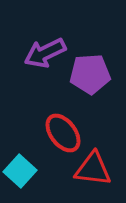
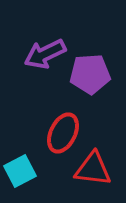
purple arrow: moved 1 px down
red ellipse: rotated 63 degrees clockwise
cyan square: rotated 20 degrees clockwise
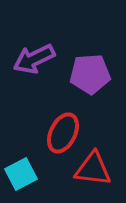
purple arrow: moved 11 px left, 5 px down
cyan square: moved 1 px right, 3 px down
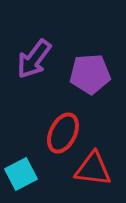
purple arrow: rotated 27 degrees counterclockwise
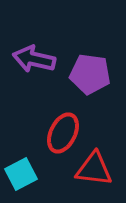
purple arrow: rotated 66 degrees clockwise
purple pentagon: rotated 12 degrees clockwise
red triangle: moved 1 px right
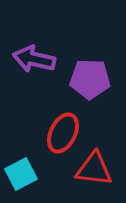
purple pentagon: moved 5 px down; rotated 6 degrees counterclockwise
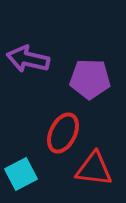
purple arrow: moved 6 px left
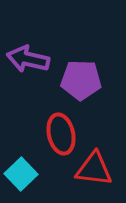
purple pentagon: moved 9 px left, 1 px down
red ellipse: moved 2 px left, 1 px down; rotated 39 degrees counterclockwise
cyan square: rotated 16 degrees counterclockwise
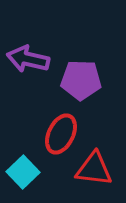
red ellipse: rotated 39 degrees clockwise
cyan square: moved 2 px right, 2 px up
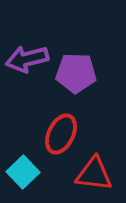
purple arrow: moved 1 px left; rotated 27 degrees counterclockwise
purple pentagon: moved 5 px left, 7 px up
red triangle: moved 5 px down
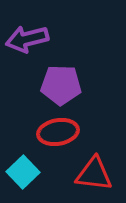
purple arrow: moved 20 px up
purple pentagon: moved 15 px left, 12 px down
red ellipse: moved 3 px left, 2 px up; rotated 54 degrees clockwise
